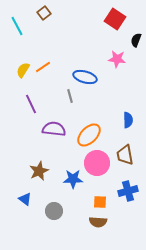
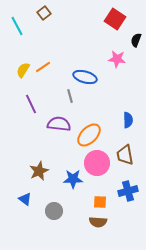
purple semicircle: moved 5 px right, 5 px up
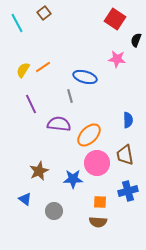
cyan line: moved 3 px up
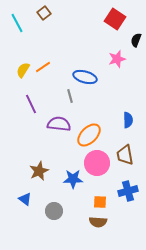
pink star: rotated 24 degrees counterclockwise
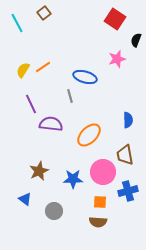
purple semicircle: moved 8 px left
pink circle: moved 6 px right, 9 px down
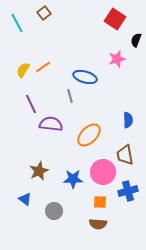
brown semicircle: moved 2 px down
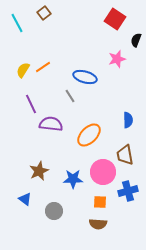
gray line: rotated 16 degrees counterclockwise
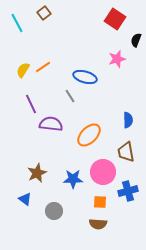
brown trapezoid: moved 1 px right, 3 px up
brown star: moved 2 px left, 2 px down
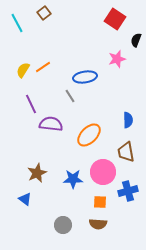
blue ellipse: rotated 25 degrees counterclockwise
gray circle: moved 9 px right, 14 px down
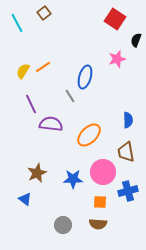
yellow semicircle: moved 1 px down
blue ellipse: rotated 65 degrees counterclockwise
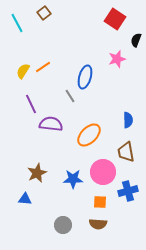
blue triangle: rotated 32 degrees counterclockwise
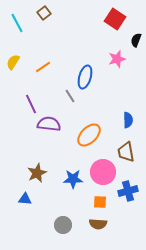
yellow semicircle: moved 10 px left, 9 px up
purple semicircle: moved 2 px left
